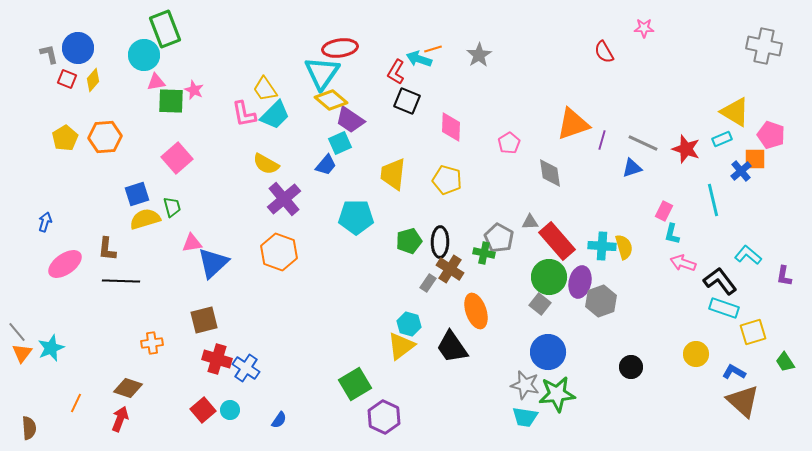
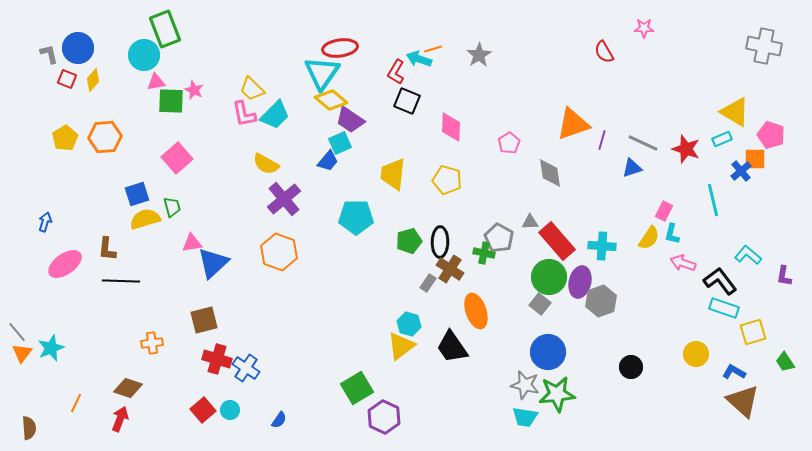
yellow trapezoid at (265, 89): moved 13 px left; rotated 12 degrees counterclockwise
blue trapezoid at (326, 165): moved 2 px right, 4 px up
yellow semicircle at (624, 247): moved 25 px right, 9 px up; rotated 50 degrees clockwise
green square at (355, 384): moved 2 px right, 4 px down
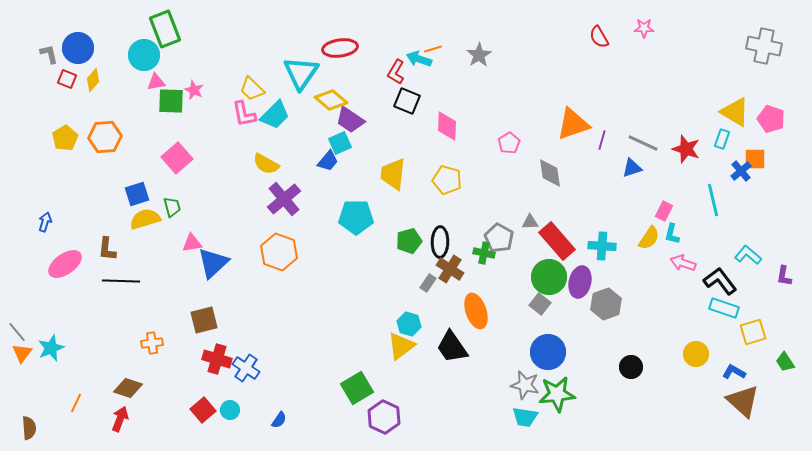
red semicircle at (604, 52): moved 5 px left, 15 px up
cyan triangle at (322, 73): moved 21 px left
pink diamond at (451, 127): moved 4 px left, 1 px up
pink pentagon at (771, 135): moved 16 px up
cyan rectangle at (722, 139): rotated 48 degrees counterclockwise
gray hexagon at (601, 301): moved 5 px right, 3 px down
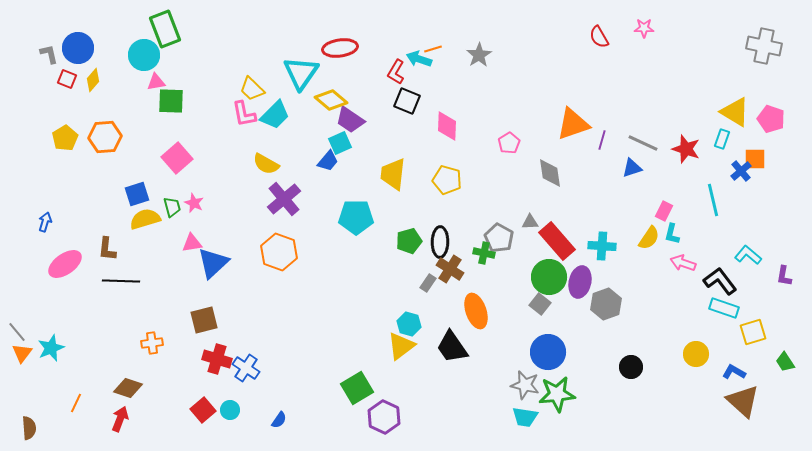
pink star at (194, 90): moved 113 px down
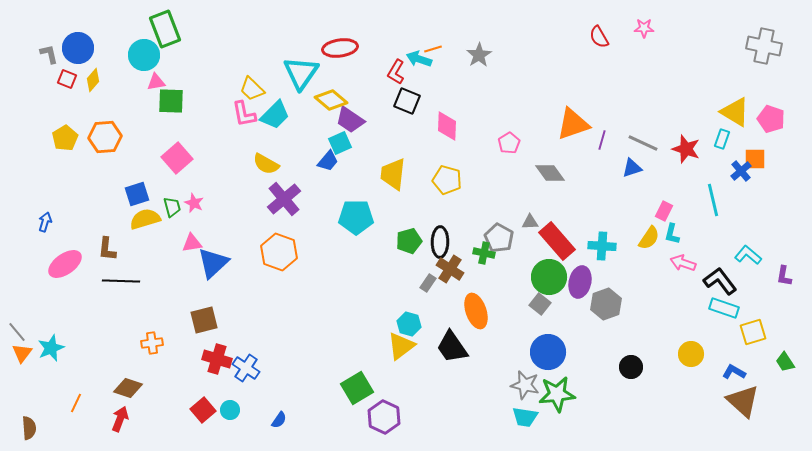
gray diamond at (550, 173): rotated 28 degrees counterclockwise
yellow circle at (696, 354): moved 5 px left
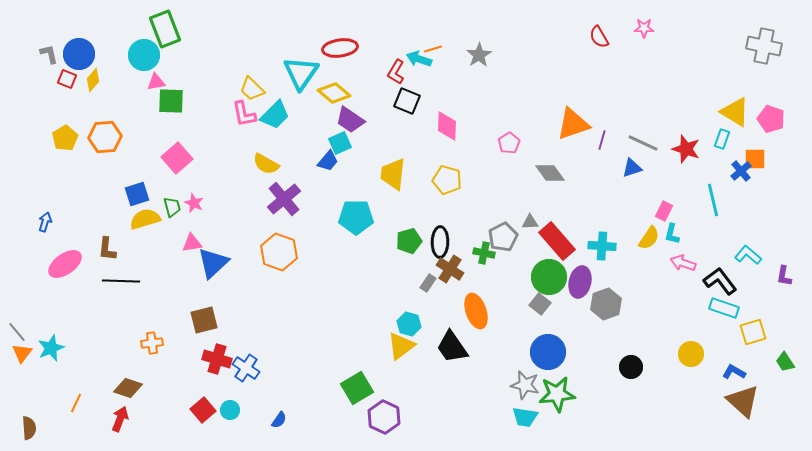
blue circle at (78, 48): moved 1 px right, 6 px down
yellow diamond at (331, 100): moved 3 px right, 7 px up
gray pentagon at (499, 238): moved 4 px right, 1 px up; rotated 16 degrees clockwise
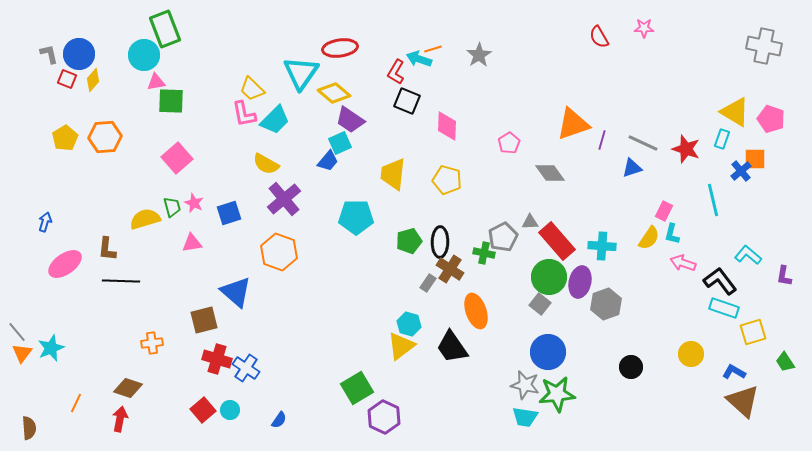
cyan trapezoid at (275, 115): moved 5 px down
blue square at (137, 194): moved 92 px right, 19 px down
blue triangle at (213, 263): moved 23 px right, 29 px down; rotated 36 degrees counterclockwise
red arrow at (120, 419): rotated 10 degrees counterclockwise
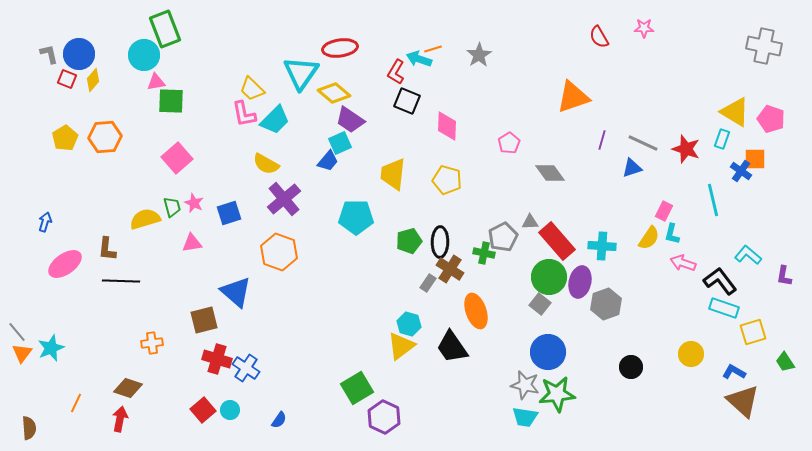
orange triangle at (573, 124): moved 27 px up
blue cross at (741, 171): rotated 15 degrees counterclockwise
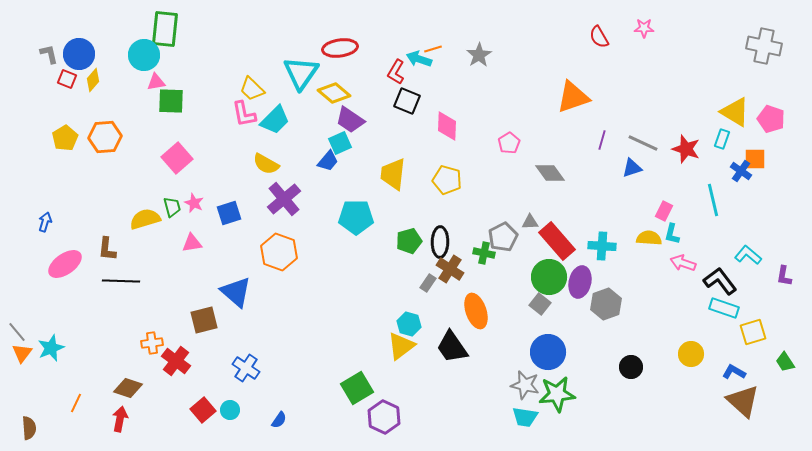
green rectangle at (165, 29): rotated 27 degrees clockwise
yellow semicircle at (649, 238): rotated 120 degrees counterclockwise
red cross at (217, 359): moved 41 px left, 2 px down; rotated 20 degrees clockwise
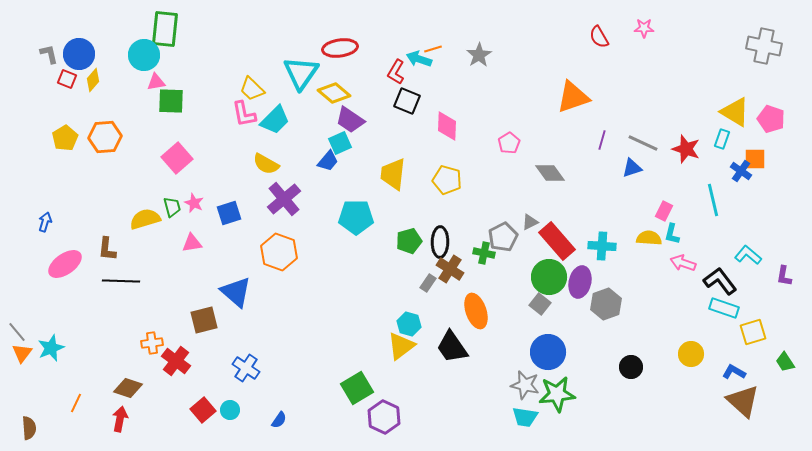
gray triangle at (530, 222): rotated 24 degrees counterclockwise
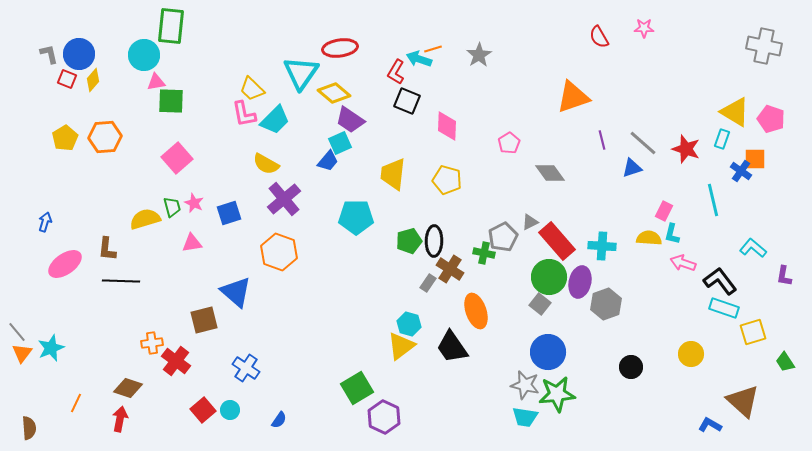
green rectangle at (165, 29): moved 6 px right, 3 px up
purple line at (602, 140): rotated 30 degrees counterclockwise
gray line at (643, 143): rotated 16 degrees clockwise
black ellipse at (440, 242): moved 6 px left, 1 px up
cyan L-shape at (748, 255): moved 5 px right, 7 px up
blue L-shape at (734, 372): moved 24 px left, 53 px down
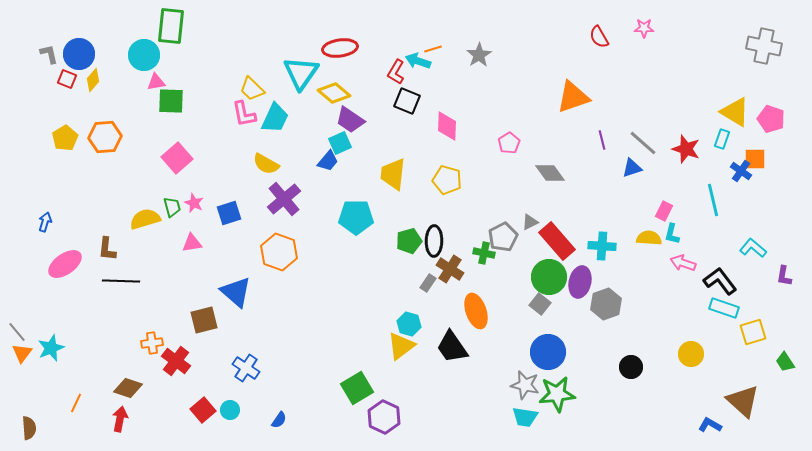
cyan arrow at (419, 59): moved 1 px left, 2 px down
cyan trapezoid at (275, 120): moved 2 px up; rotated 20 degrees counterclockwise
